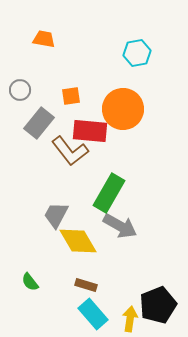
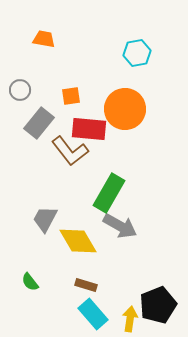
orange circle: moved 2 px right
red rectangle: moved 1 px left, 2 px up
gray trapezoid: moved 11 px left, 4 px down
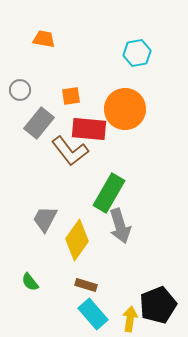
gray arrow: rotated 44 degrees clockwise
yellow diamond: moved 1 px left, 1 px up; rotated 66 degrees clockwise
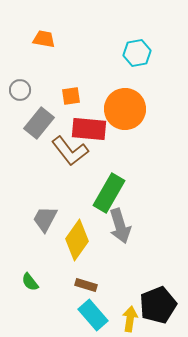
cyan rectangle: moved 1 px down
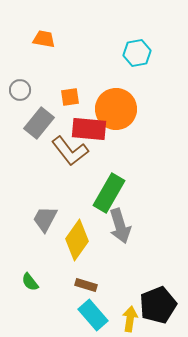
orange square: moved 1 px left, 1 px down
orange circle: moved 9 px left
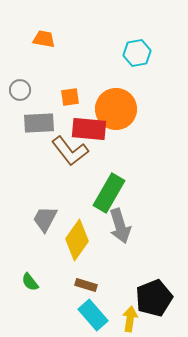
gray rectangle: rotated 48 degrees clockwise
black pentagon: moved 4 px left, 7 px up
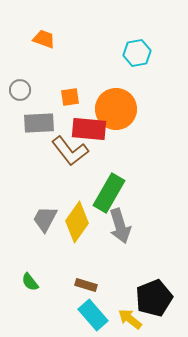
orange trapezoid: rotated 10 degrees clockwise
yellow diamond: moved 18 px up
yellow arrow: rotated 60 degrees counterclockwise
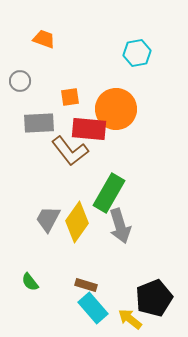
gray circle: moved 9 px up
gray trapezoid: moved 3 px right
cyan rectangle: moved 7 px up
